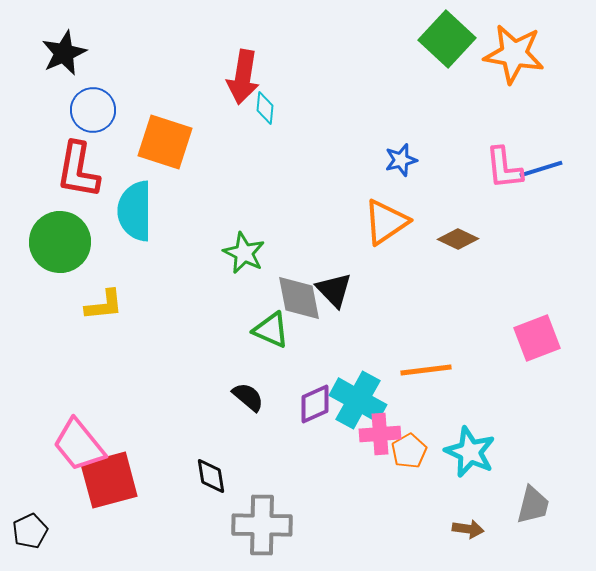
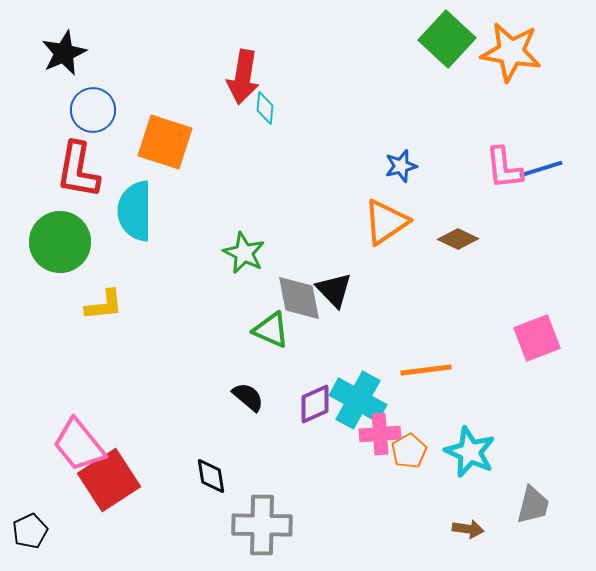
orange star: moved 3 px left, 2 px up
blue star: moved 6 px down
red square: rotated 18 degrees counterclockwise
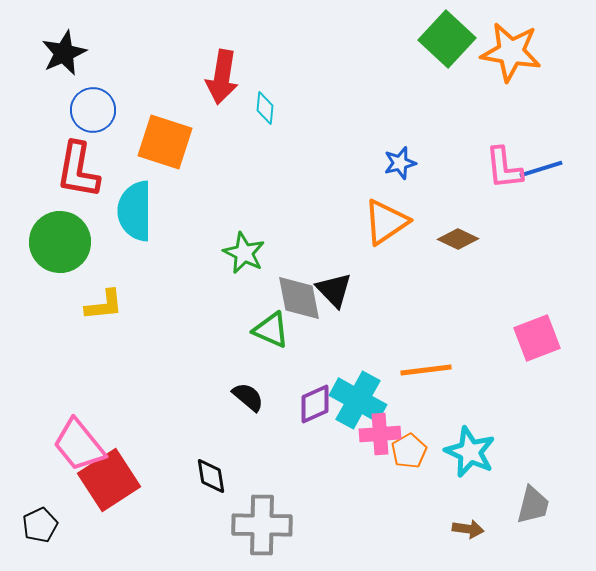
red arrow: moved 21 px left
blue star: moved 1 px left, 3 px up
black pentagon: moved 10 px right, 6 px up
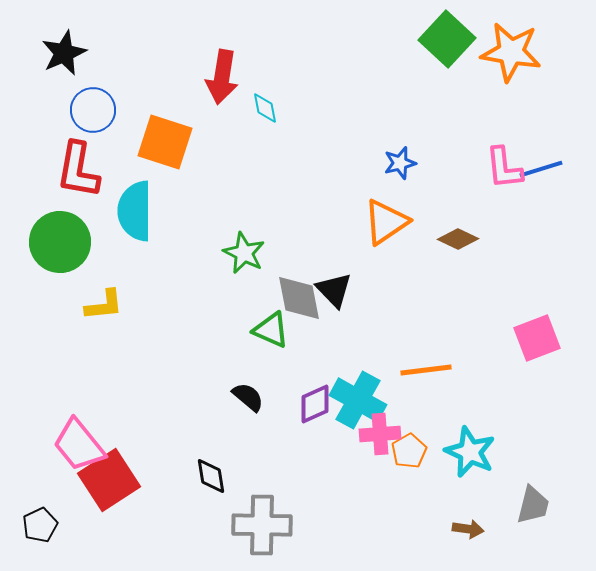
cyan diamond: rotated 16 degrees counterclockwise
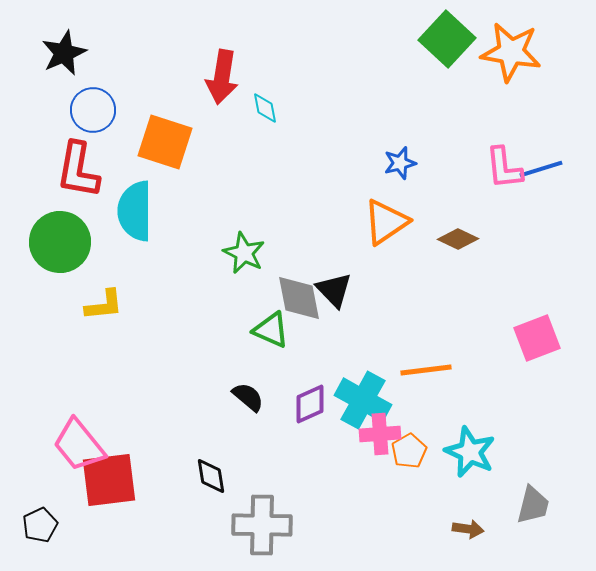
cyan cross: moved 5 px right
purple diamond: moved 5 px left
red square: rotated 26 degrees clockwise
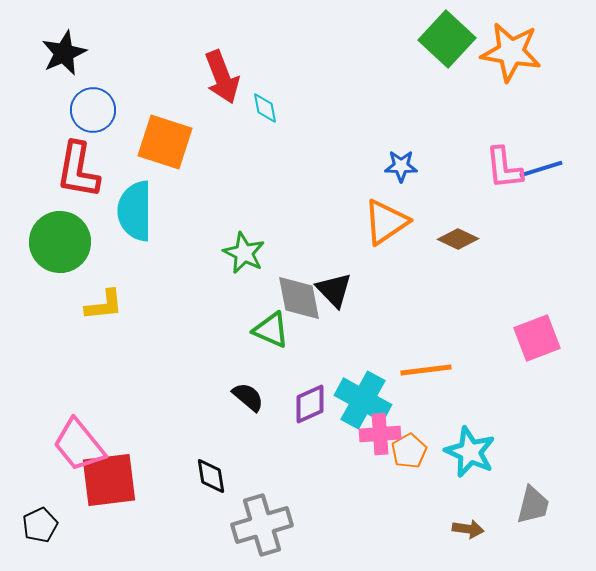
red arrow: rotated 30 degrees counterclockwise
blue star: moved 1 px right, 3 px down; rotated 16 degrees clockwise
gray cross: rotated 18 degrees counterclockwise
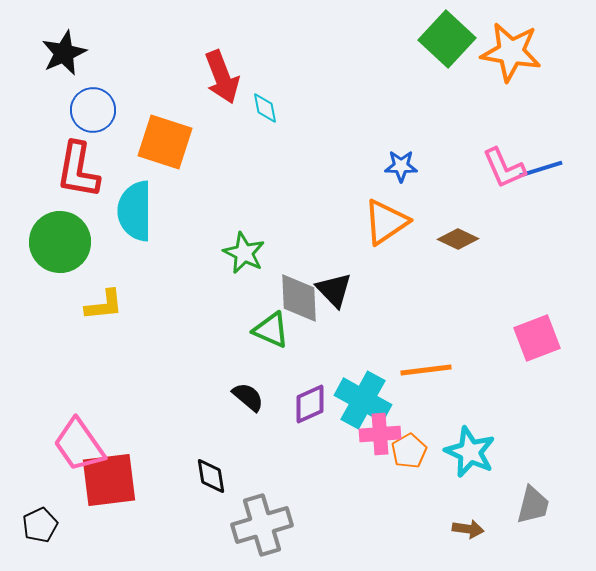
pink L-shape: rotated 18 degrees counterclockwise
gray diamond: rotated 8 degrees clockwise
pink trapezoid: rotated 4 degrees clockwise
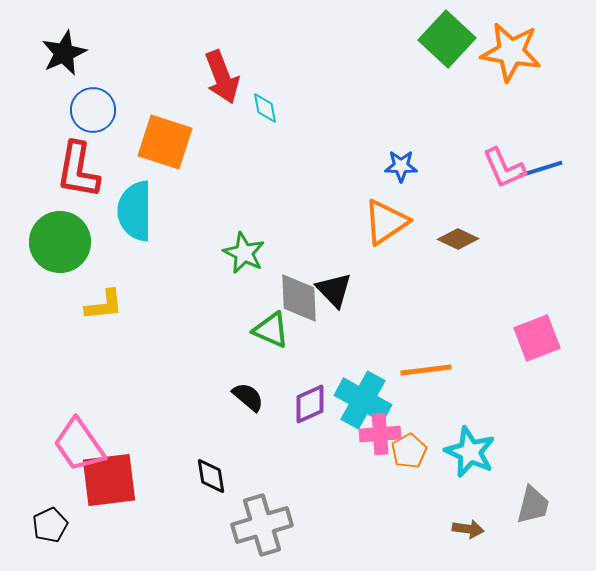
black pentagon: moved 10 px right
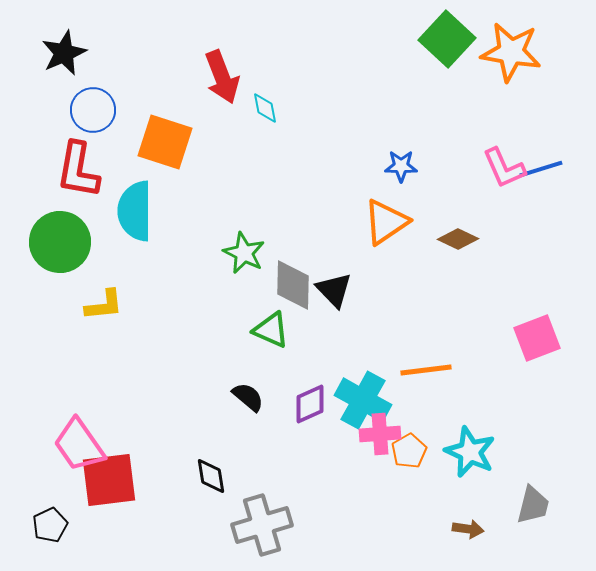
gray diamond: moved 6 px left, 13 px up; rotated 4 degrees clockwise
